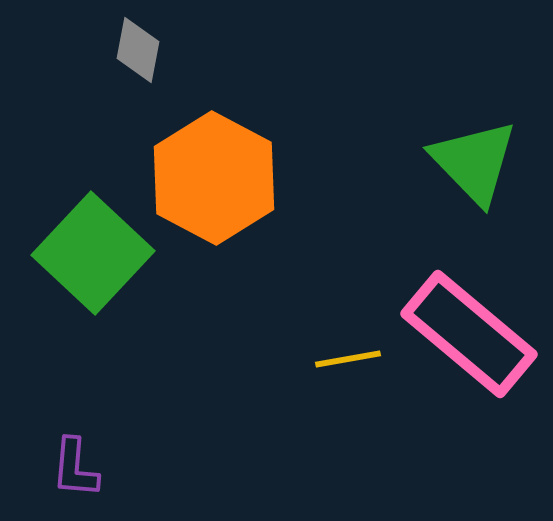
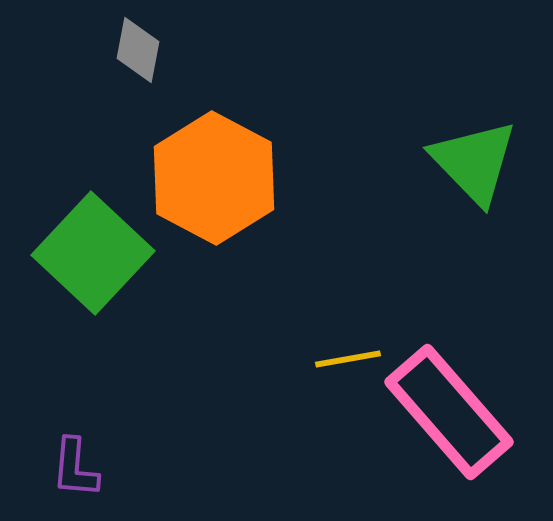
pink rectangle: moved 20 px left, 78 px down; rotated 9 degrees clockwise
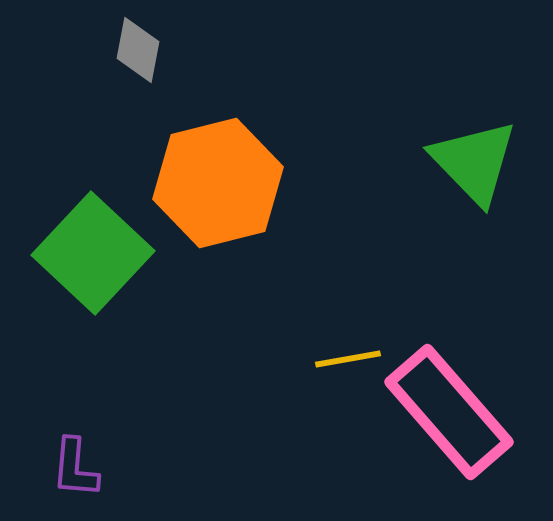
orange hexagon: moved 4 px right, 5 px down; rotated 18 degrees clockwise
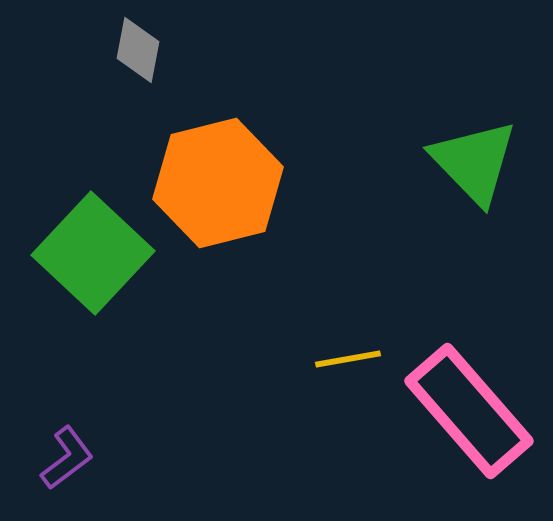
pink rectangle: moved 20 px right, 1 px up
purple L-shape: moved 8 px left, 10 px up; rotated 132 degrees counterclockwise
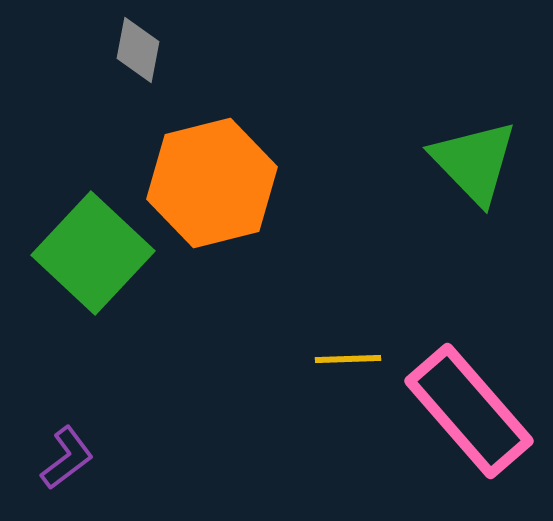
orange hexagon: moved 6 px left
yellow line: rotated 8 degrees clockwise
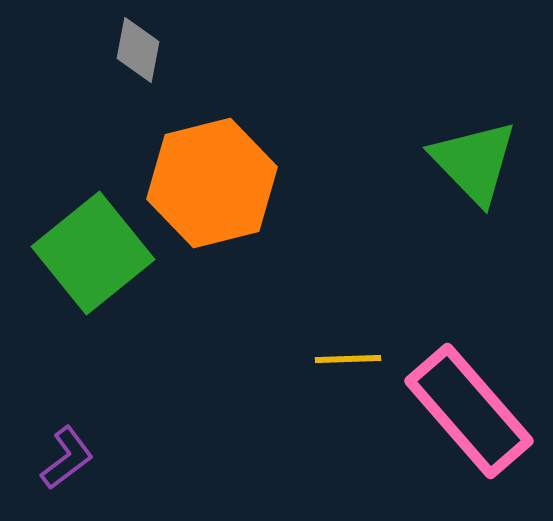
green square: rotated 8 degrees clockwise
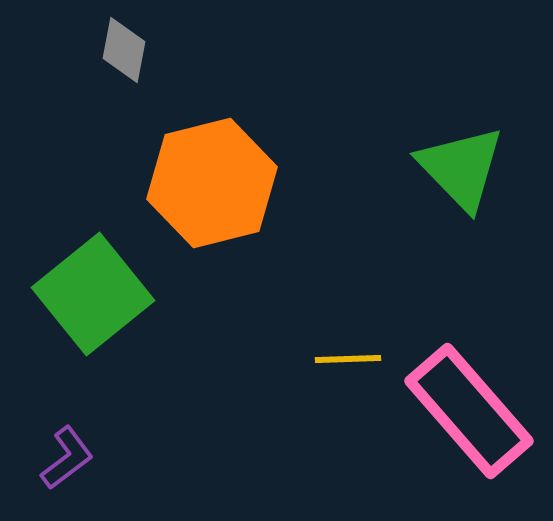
gray diamond: moved 14 px left
green triangle: moved 13 px left, 6 px down
green square: moved 41 px down
